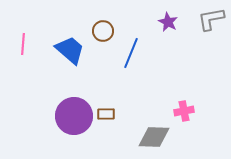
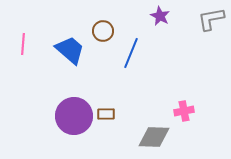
purple star: moved 8 px left, 6 px up
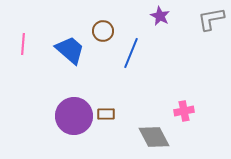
gray diamond: rotated 60 degrees clockwise
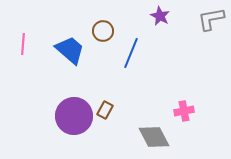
brown rectangle: moved 1 px left, 4 px up; rotated 60 degrees counterclockwise
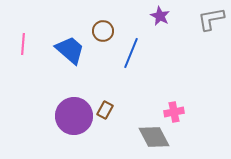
pink cross: moved 10 px left, 1 px down
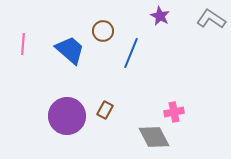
gray L-shape: rotated 44 degrees clockwise
purple circle: moved 7 px left
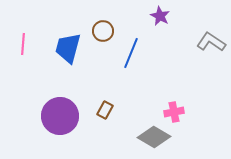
gray L-shape: moved 23 px down
blue trapezoid: moved 2 px left, 2 px up; rotated 116 degrees counterclockwise
purple circle: moved 7 px left
gray diamond: rotated 32 degrees counterclockwise
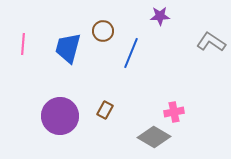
purple star: rotated 30 degrees counterclockwise
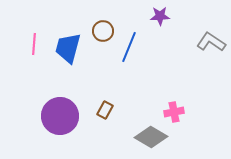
pink line: moved 11 px right
blue line: moved 2 px left, 6 px up
gray diamond: moved 3 px left
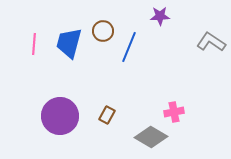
blue trapezoid: moved 1 px right, 5 px up
brown rectangle: moved 2 px right, 5 px down
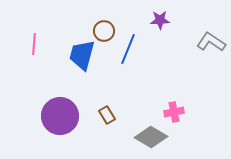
purple star: moved 4 px down
brown circle: moved 1 px right
blue trapezoid: moved 13 px right, 12 px down
blue line: moved 1 px left, 2 px down
brown rectangle: rotated 60 degrees counterclockwise
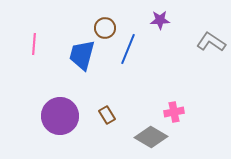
brown circle: moved 1 px right, 3 px up
